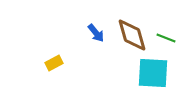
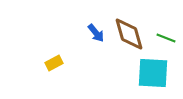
brown diamond: moved 3 px left, 1 px up
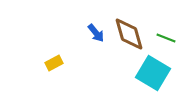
cyan square: rotated 28 degrees clockwise
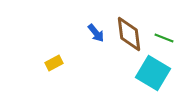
brown diamond: rotated 9 degrees clockwise
green line: moved 2 px left
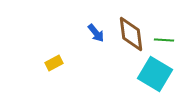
brown diamond: moved 2 px right
green line: moved 2 px down; rotated 18 degrees counterclockwise
cyan square: moved 2 px right, 1 px down
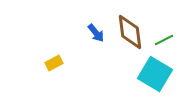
brown diamond: moved 1 px left, 2 px up
green line: rotated 30 degrees counterclockwise
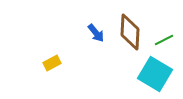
brown diamond: rotated 9 degrees clockwise
yellow rectangle: moved 2 px left
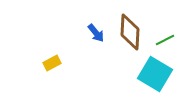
green line: moved 1 px right
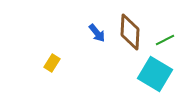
blue arrow: moved 1 px right
yellow rectangle: rotated 30 degrees counterclockwise
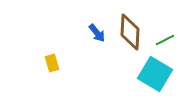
yellow rectangle: rotated 48 degrees counterclockwise
